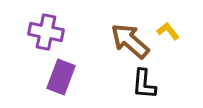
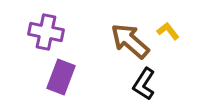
black L-shape: rotated 28 degrees clockwise
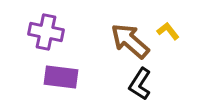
purple rectangle: rotated 76 degrees clockwise
black L-shape: moved 4 px left
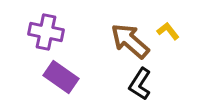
purple rectangle: rotated 28 degrees clockwise
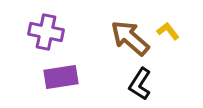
brown arrow: moved 3 px up
purple rectangle: rotated 44 degrees counterclockwise
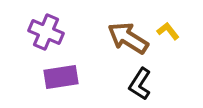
purple cross: rotated 12 degrees clockwise
brown arrow: moved 2 px left; rotated 9 degrees counterclockwise
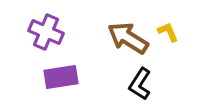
yellow L-shape: moved 1 px down; rotated 15 degrees clockwise
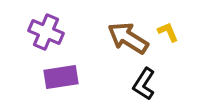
black L-shape: moved 4 px right
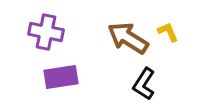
purple cross: rotated 12 degrees counterclockwise
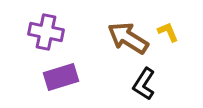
purple rectangle: rotated 8 degrees counterclockwise
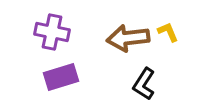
purple cross: moved 6 px right
brown arrow: rotated 39 degrees counterclockwise
